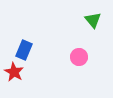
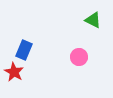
green triangle: rotated 24 degrees counterclockwise
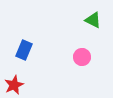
pink circle: moved 3 px right
red star: moved 13 px down; rotated 18 degrees clockwise
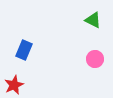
pink circle: moved 13 px right, 2 px down
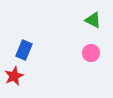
pink circle: moved 4 px left, 6 px up
red star: moved 9 px up
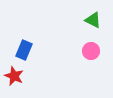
pink circle: moved 2 px up
red star: rotated 24 degrees counterclockwise
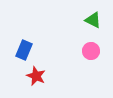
red star: moved 22 px right
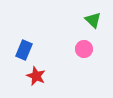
green triangle: rotated 18 degrees clockwise
pink circle: moved 7 px left, 2 px up
